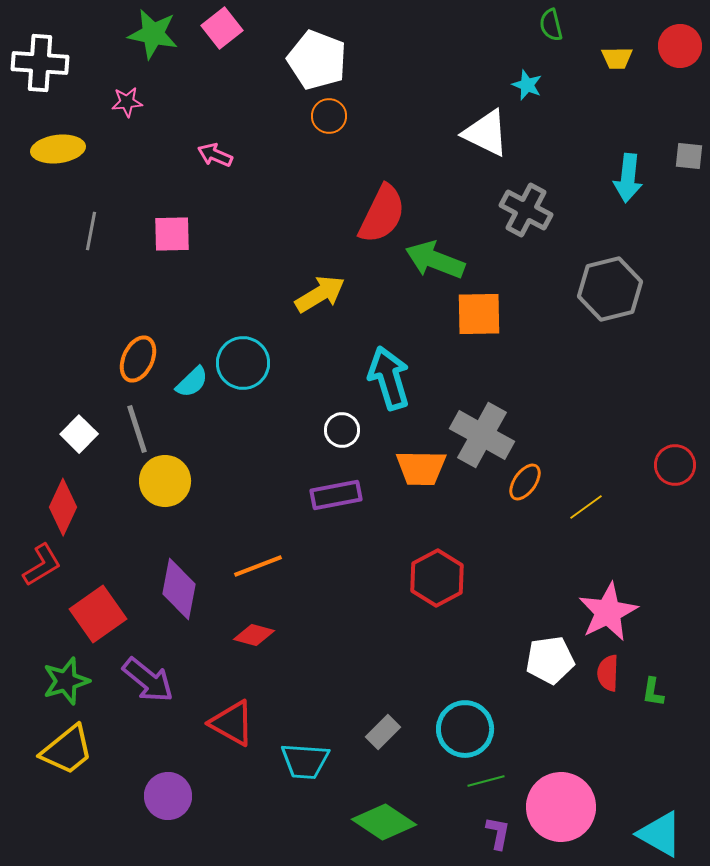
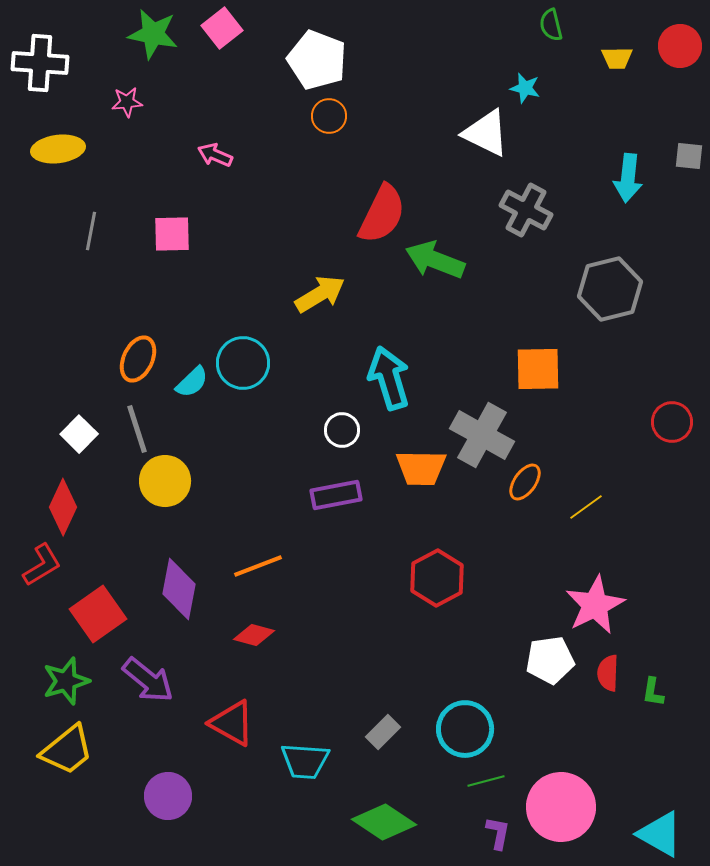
cyan star at (527, 85): moved 2 px left, 3 px down; rotated 8 degrees counterclockwise
orange square at (479, 314): moved 59 px right, 55 px down
red circle at (675, 465): moved 3 px left, 43 px up
pink star at (608, 612): moved 13 px left, 7 px up
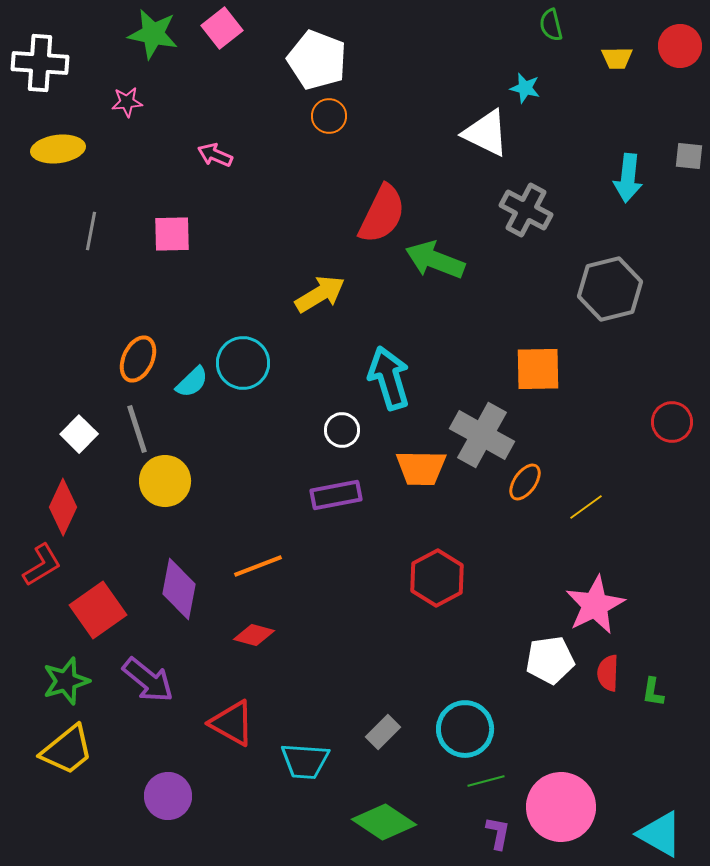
red square at (98, 614): moved 4 px up
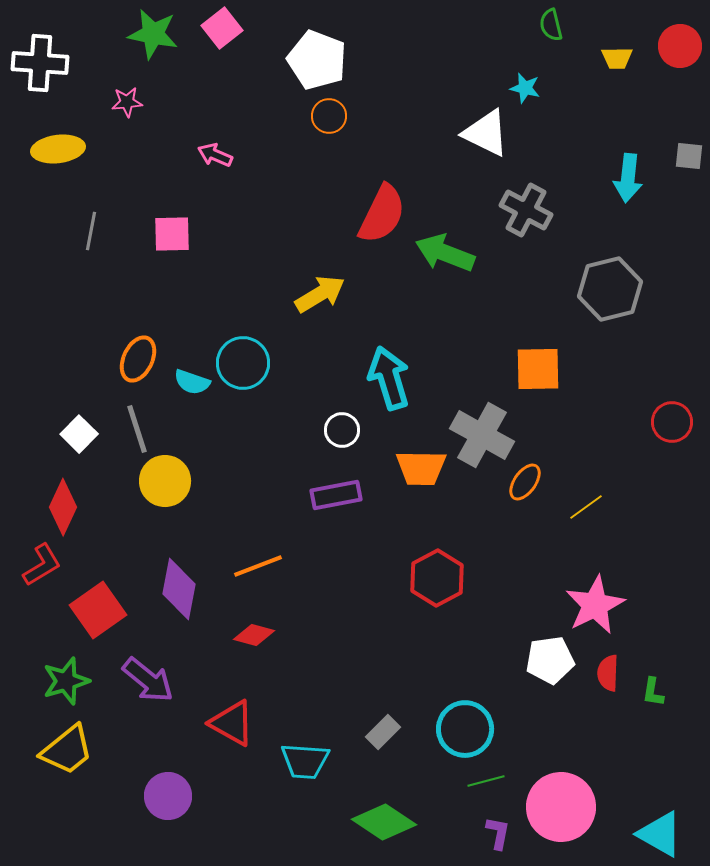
green arrow at (435, 260): moved 10 px right, 7 px up
cyan semicircle at (192, 382): rotated 63 degrees clockwise
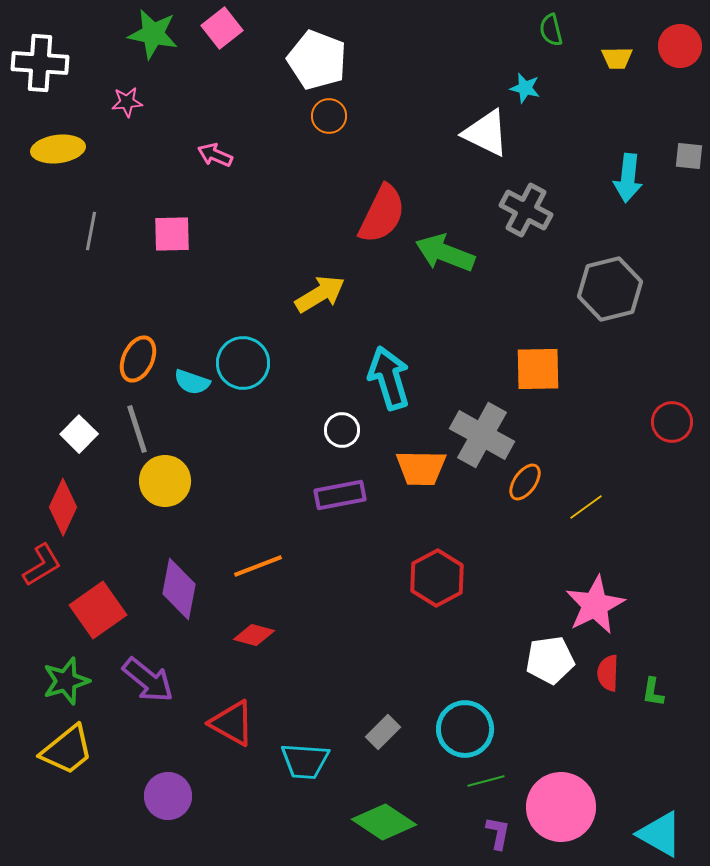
green semicircle at (551, 25): moved 5 px down
purple rectangle at (336, 495): moved 4 px right
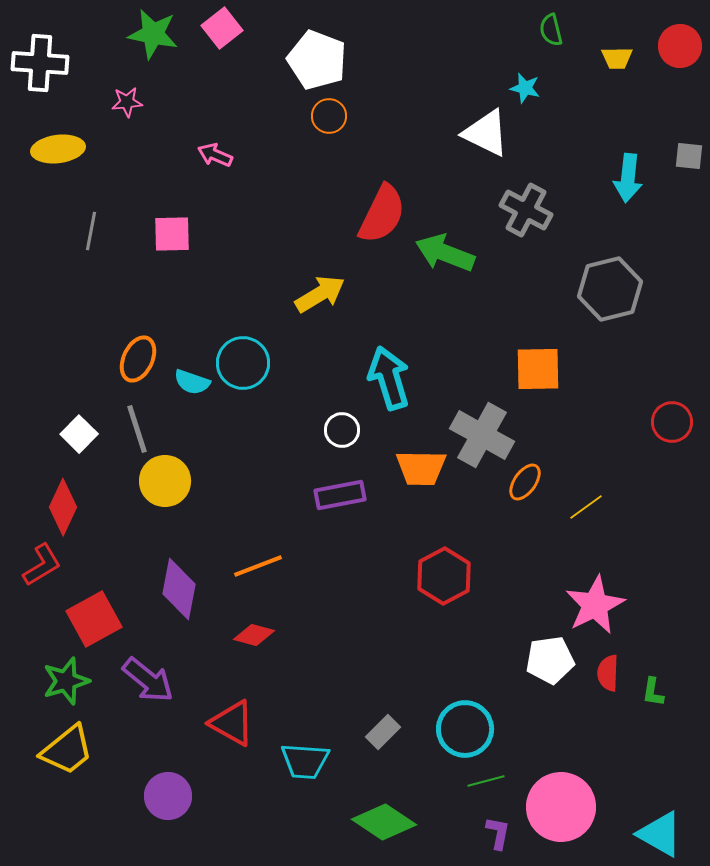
red hexagon at (437, 578): moved 7 px right, 2 px up
red square at (98, 610): moved 4 px left, 9 px down; rotated 6 degrees clockwise
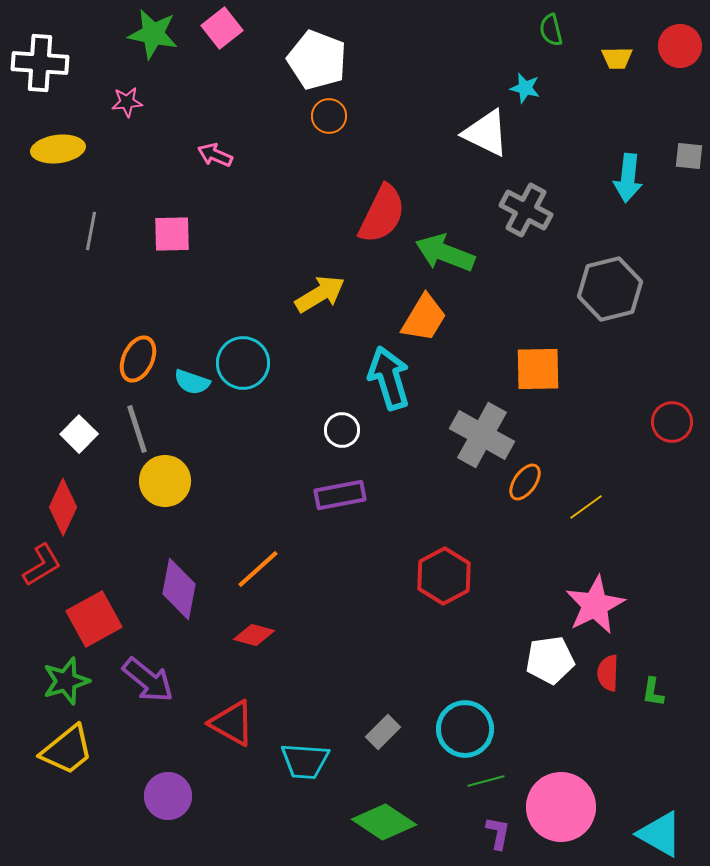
orange trapezoid at (421, 468): moved 3 px right, 150 px up; rotated 60 degrees counterclockwise
orange line at (258, 566): moved 3 px down; rotated 21 degrees counterclockwise
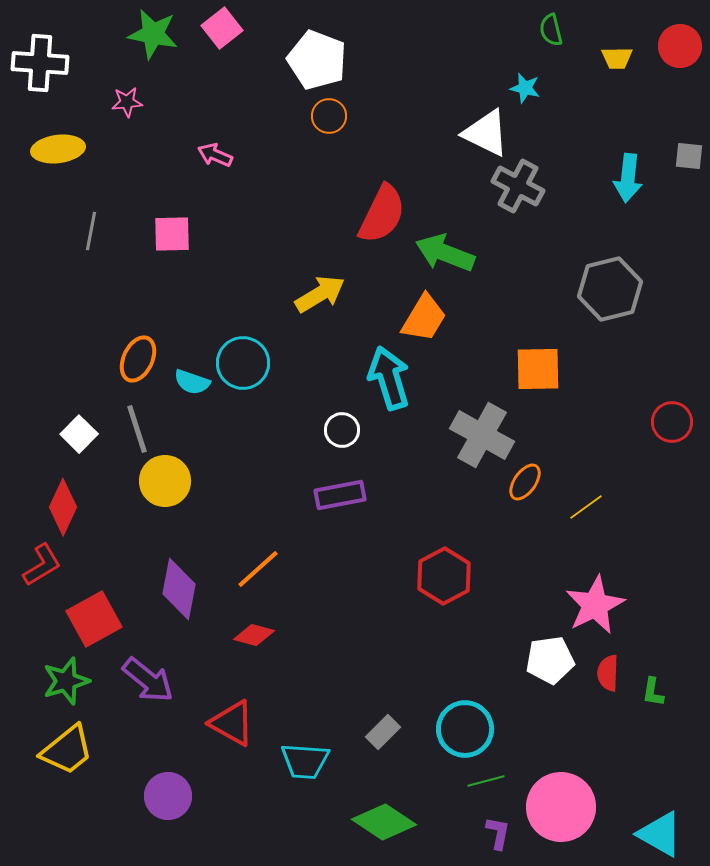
gray cross at (526, 210): moved 8 px left, 24 px up
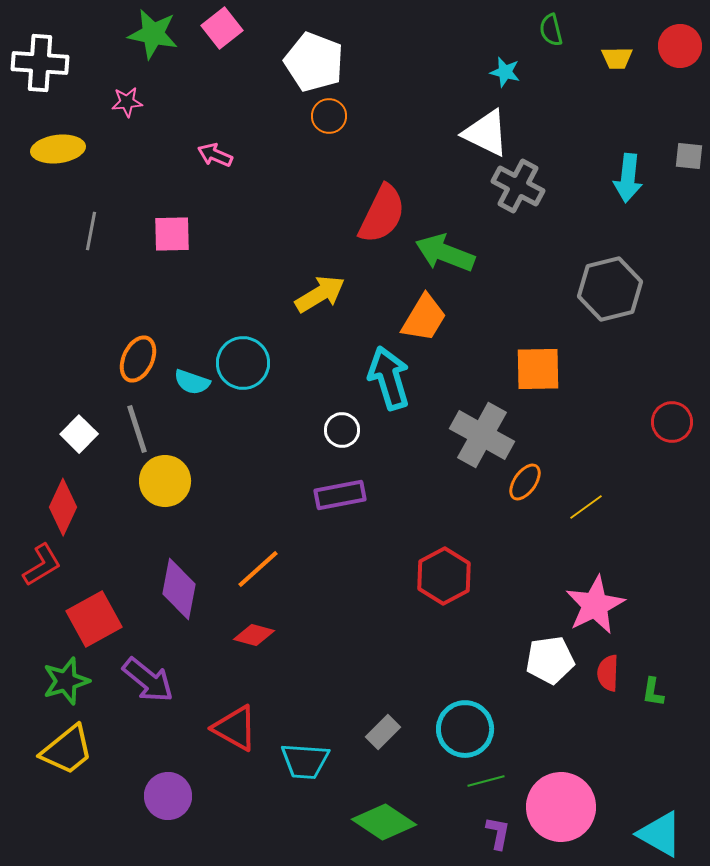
white pentagon at (317, 60): moved 3 px left, 2 px down
cyan star at (525, 88): moved 20 px left, 16 px up
red triangle at (232, 723): moved 3 px right, 5 px down
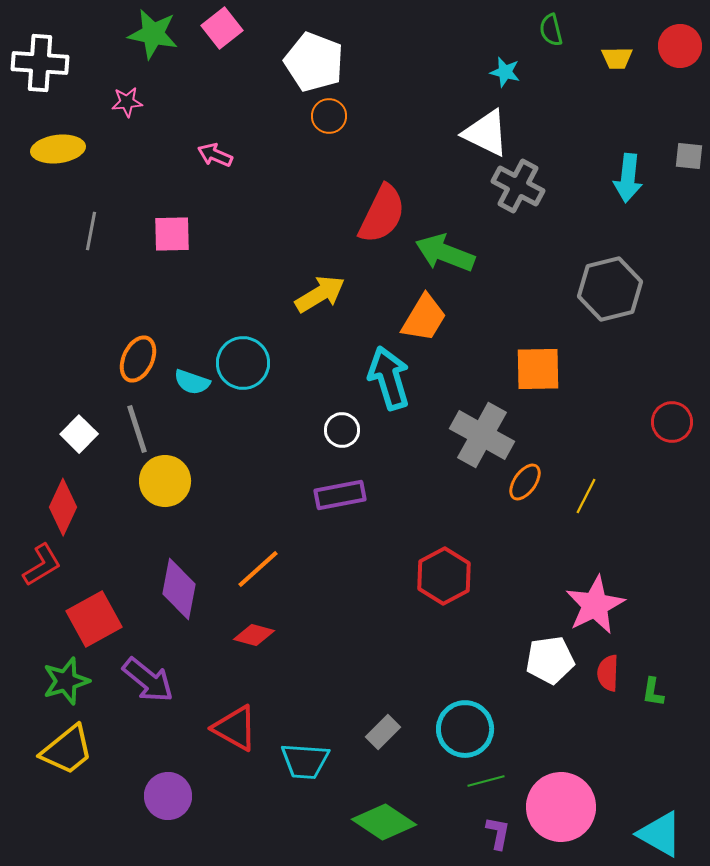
yellow line at (586, 507): moved 11 px up; rotated 27 degrees counterclockwise
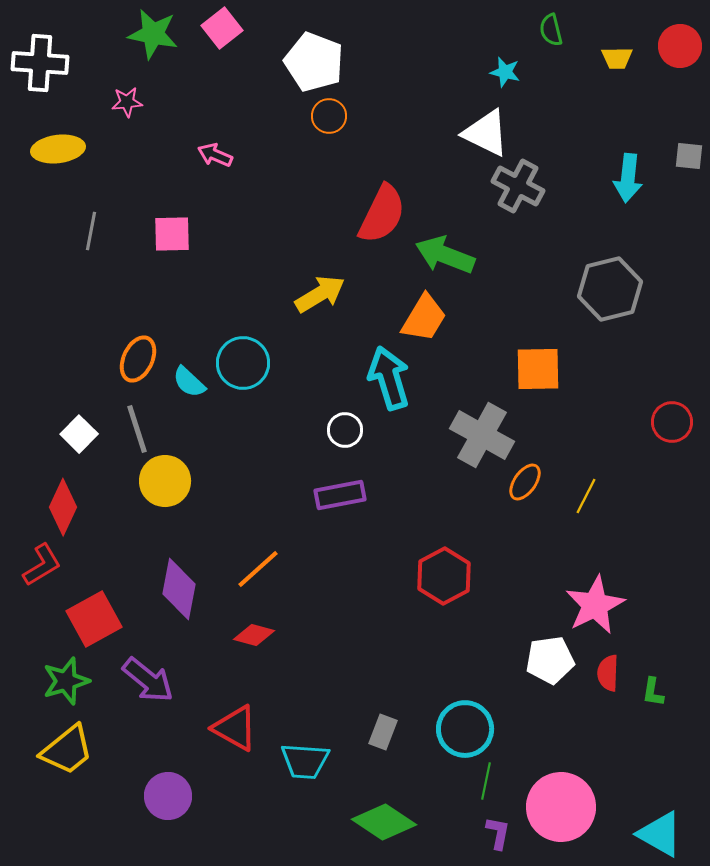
green arrow at (445, 253): moved 2 px down
cyan semicircle at (192, 382): moved 3 px left; rotated 24 degrees clockwise
white circle at (342, 430): moved 3 px right
gray rectangle at (383, 732): rotated 24 degrees counterclockwise
green line at (486, 781): rotated 63 degrees counterclockwise
